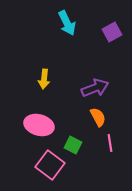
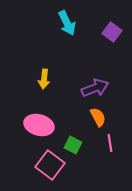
purple square: rotated 24 degrees counterclockwise
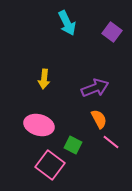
orange semicircle: moved 1 px right, 2 px down
pink line: moved 1 px right, 1 px up; rotated 42 degrees counterclockwise
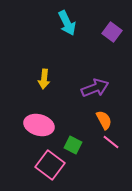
orange semicircle: moved 5 px right, 1 px down
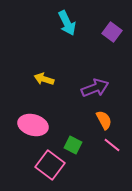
yellow arrow: rotated 102 degrees clockwise
pink ellipse: moved 6 px left
pink line: moved 1 px right, 3 px down
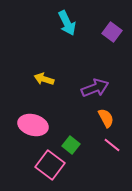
orange semicircle: moved 2 px right, 2 px up
green square: moved 2 px left; rotated 12 degrees clockwise
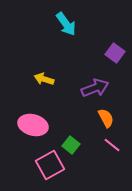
cyan arrow: moved 1 px left, 1 px down; rotated 10 degrees counterclockwise
purple square: moved 3 px right, 21 px down
pink square: rotated 24 degrees clockwise
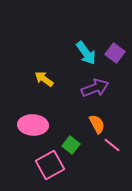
cyan arrow: moved 20 px right, 29 px down
yellow arrow: rotated 18 degrees clockwise
orange semicircle: moved 9 px left, 6 px down
pink ellipse: rotated 12 degrees counterclockwise
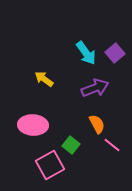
purple square: rotated 12 degrees clockwise
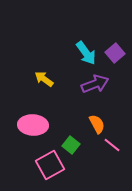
purple arrow: moved 4 px up
